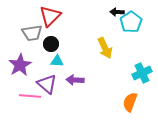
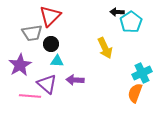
orange semicircle: moved 5 px right, 9 px up
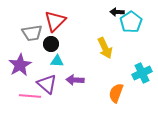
red triangle: moved 5 px right, 5 px down
orange semicircle: moved 19 px left
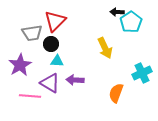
purple triangle: moved 3 px right, 1 px up; rotated 10 degrees counterclockwise
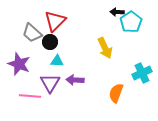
gray trapezoid: rotated 50 degrees clockwise
black circle: moved 1 px left, 2 px up
purple star: moved 1 px left, 1 px up; rotated 20 degrees counterclockwise
purple triangle: rotated 30 degrees clockwise
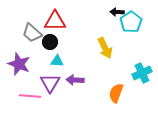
red triangle: rotated 45 degrees clockwise
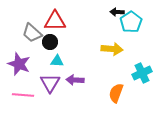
yellow arrow: moved 7 px right, 1 px down; rotated 60 degrees counterclockwise
pink line: moved 7 px left, 1 px up
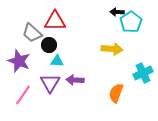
black circle: moved 1 px left, 3 px down
purple star: moved 3 px up
cyan cross: moved 1 px right
pink line: rotated 60 degrees counterclockwise
